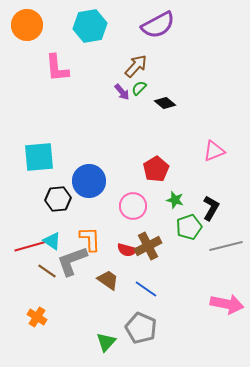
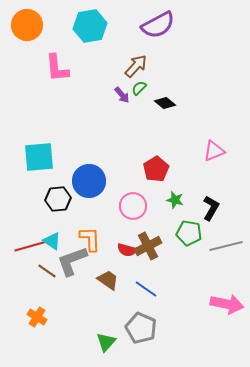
purple arrow: moved 3 px down
green pentagon: moved 6 px down; rotated 30 degrees clockwise
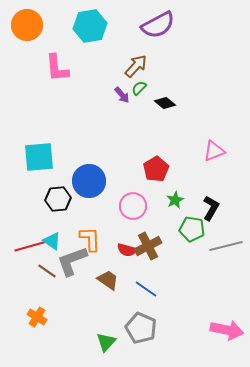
green star: rotated 30 degrees clockwise
green pentagon: moved 3 px right, 4 px up
pink arrow: moved 26 px down
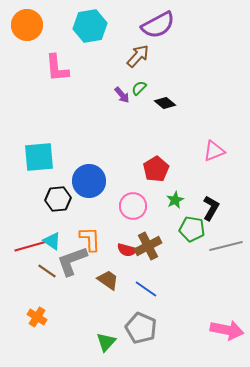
brown arrow: moved 2 px right, 10 px up
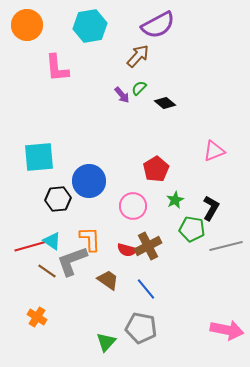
blue line: rotated 15 degrees clockwise
gray pentagon: rotated 12 degrees counterclockwise
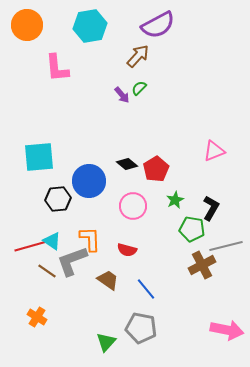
black diamond: moved 38 px left, 61 px down
brown cross: moved 54 px right, 19 px down
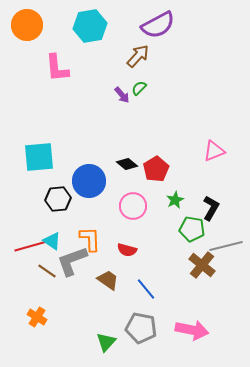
brown cross: rotated 24 degrees counterclockwise
pink arrow: moved 35 px left
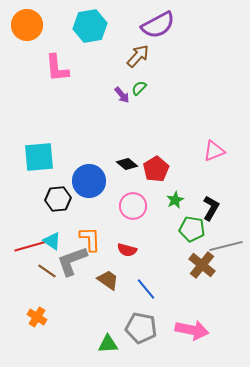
green triangle: moved 2 px right, 2 px down; rotated 45 degrees clockwise
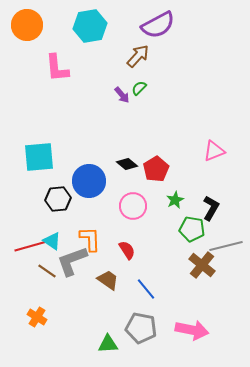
red semicircle: rotated 138 degrees counterclockwise
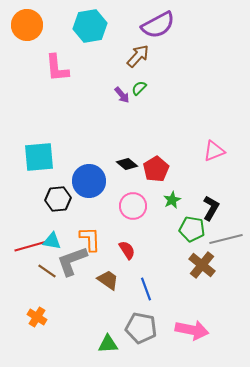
green star: moved 3 px left
cyan triangle: rotated 24 degrees counterclockwise
gray line: moved 7 px up
blue line: rotated 20 degrees clockwise
